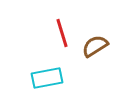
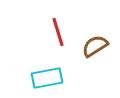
red line: moved 4 px left, 1 px up
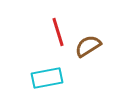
brown semicircle: moved 7 px left
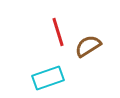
cyan rectangle: moved 1 px right; rotated 8 degrees counterclockwise
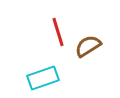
cyan rectangle: moved 5 px left
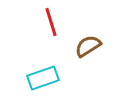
red line: moved 7 px left, 10 px up
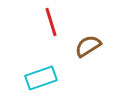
cyan rectangle: moved 2 px left
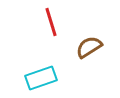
brown semicircle: moved 1 px right, 1 px down
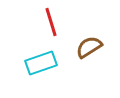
cyan rectangle: moved 15 px up
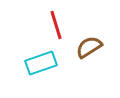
red line: moved 5 px right, 3 px down
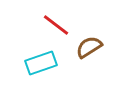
red line: rotated 36 degrees counterclockwise
